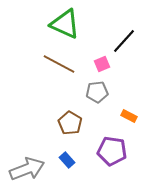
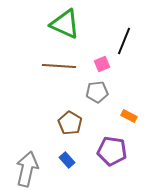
black line: rotated 20 degrees counterclockwise
brown line: moved 2 px down; rotated 24 degrees counterclockwise
gray arrow: rotated 56 degrees counterclockwise
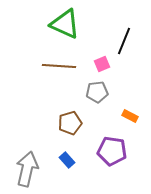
orange rectangle: moved 1 px right
brown pentagon: rotated 25 degrees clockwise
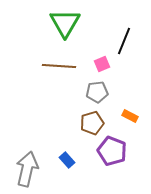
green triangle: moved 1 px up; rotated 36 degrees clockwise
brown pentagon: moved 22 px right
purple pentagon: rotated 12 degrees clockwise
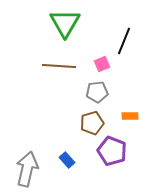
orange rectangle: rotated 28 degrees counterclockwise
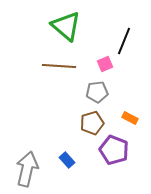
green triangle: moved 1 px right, 3 px down; rotated 20 degrees counterclockwise
pink square: moved 3 px right
orange rectangle: moved 2 px down; rotated 28 degrees clockwise
purple pentagon: moved 2 px right, 1 px up
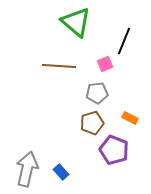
green triangle: moved 10 px right, 4 px up
gray pentagon: moved 1 px down
blue rectangle: moved 6 px left, 12 px down
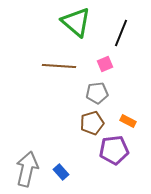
black line: moved 3 px left, 8 px up
orange rectangle: moved 2 px left, 3 px down
purple pentagon: rotated 28 degrees counterclockwise
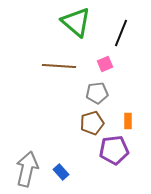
orange rectangle: rotated 63 degrees clockwise
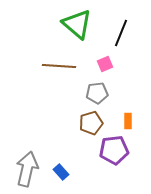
green triangle: moved 1 px right, 2 px down
brown pentagon: moved 1 px left
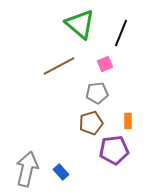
green triangle: moved 3 px right
brown line: rotated 32 degrees counterclockwise
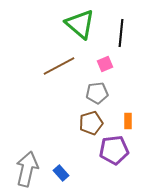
black line: rotated 16 degrees counterclockwise
blue rectangle: moved 1 px down
